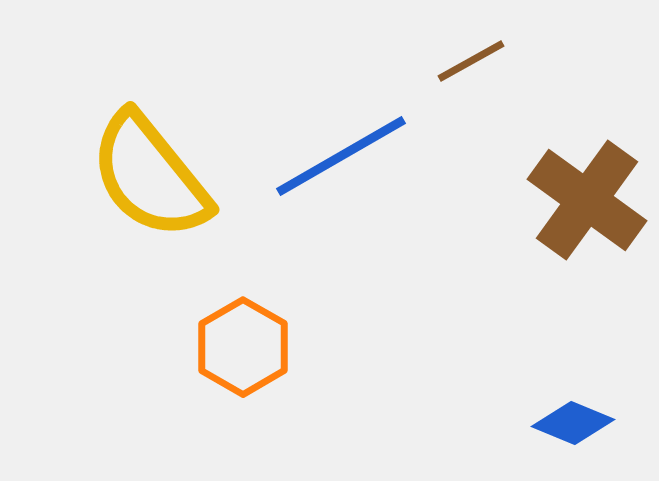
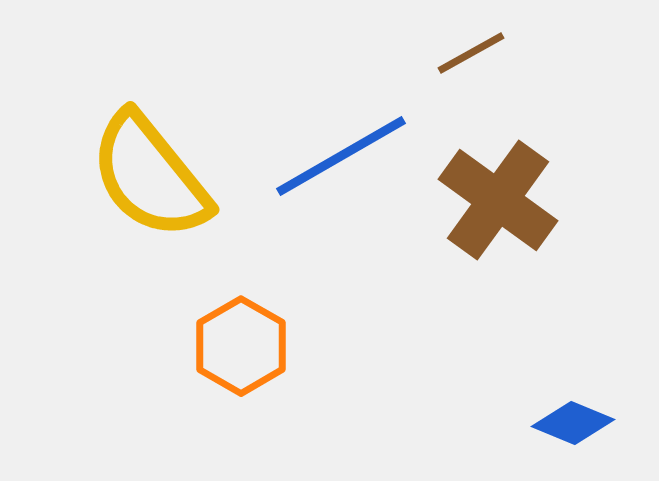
brown line: moved 8 px up
brown cross: moved 89 px left
orange hexagon: moved 2 px left, 1 px up
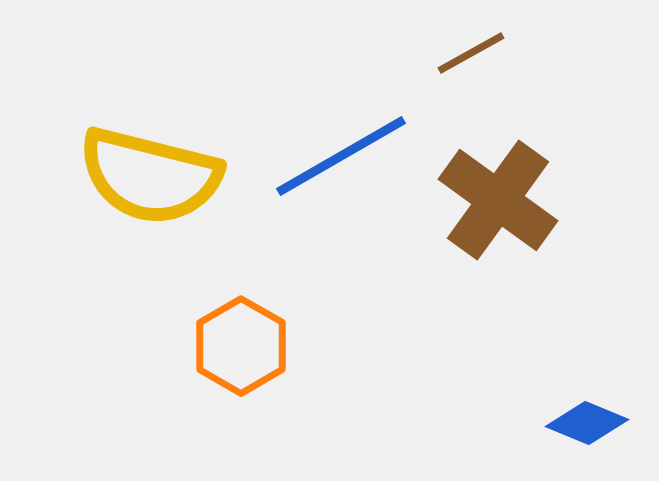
yellow semicircle: rotated 37 degrees counterclockwise
blue diamond: moved 14 px right
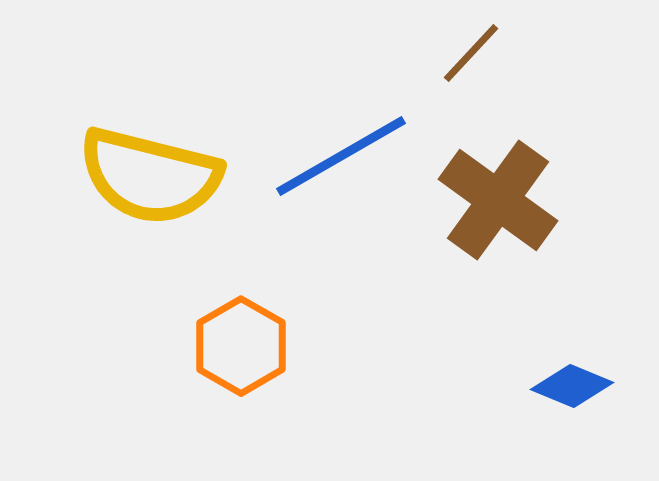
brown line: rotated 18 degrees counterclockwise
blue diamond: moved 15 px left, 37 px up
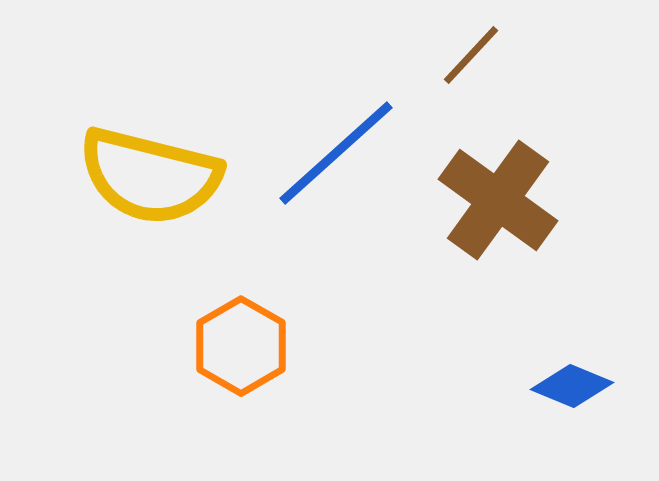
brown line: moved 2 px down
blue line: moved 5 px left, 3 px up; rotated 12 degrees counterclockwise
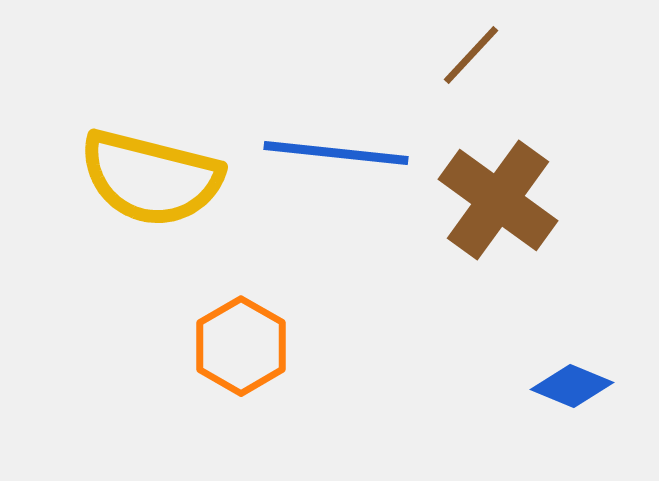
blue line: rotated 48 degrees clockwise
yellow semicircle: moved 1 px right, 2 px down
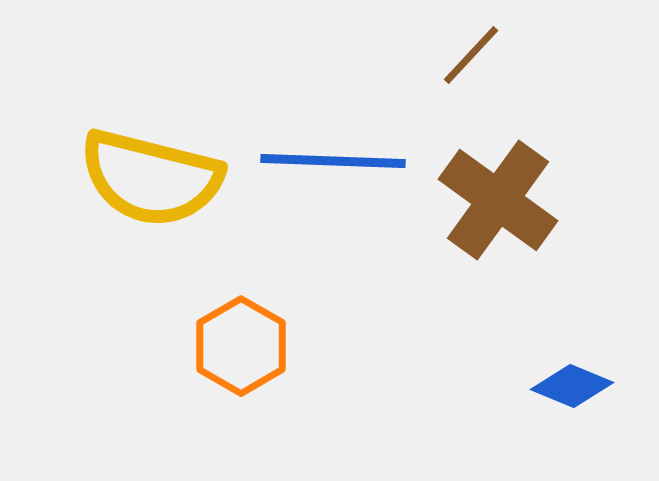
blue line: moved 3 px left, 8 px down; rotated 4 degrees counterclockwise
